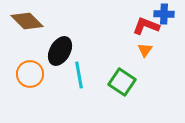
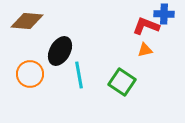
brown diamond: rotated 40 degrees counterclockwise
orange triangle: rotated 42 degrees clockwise
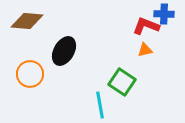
black ellipse: moved 4 px right
cyan line: moved 21 px right, 30 px down
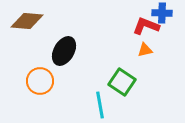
blue cross: moved 2 px left, 1 px up
orange circle: moved 10 px right, 7 px down
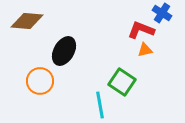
blue cross: rotated 30 degrees clockwise
red L-shape: moved 5 px left, 4 px down
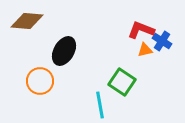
blue cross: moved 28 px down
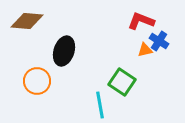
red L-shape: moved 9 px up
blue cross: moved 3 px left
black ellipse: rotated 12 degrees counterclockwise
orange circle: moved 3 px left
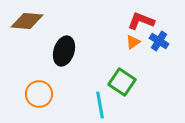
orange triangle: moved 12 px left, 8 px up; rotated 21 degrees counterclockwise
orange circle: moved 2 px right, 13 px down
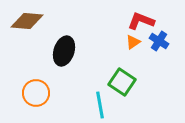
orange circle: moved 3 px left, 1 px up
